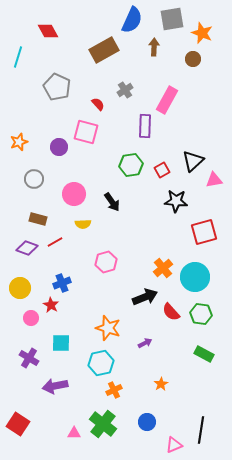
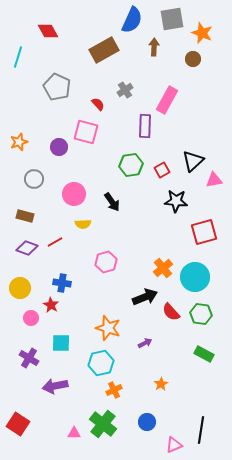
brown rectangle at (38, 219): moved 13 px left, 3 px up
blue cross at (62, 283): rotated 30 degrees clockwise
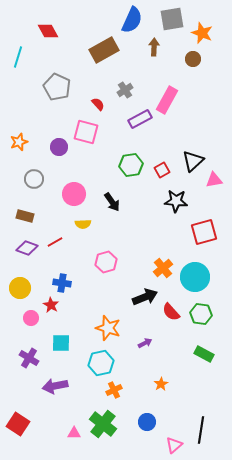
purple rectangle at (145, 126): moved 5 px left, 7 px up; rotated 60 degrees clockwise
pink triangle at (174, 445): rotated 18 degrees counterclockwise
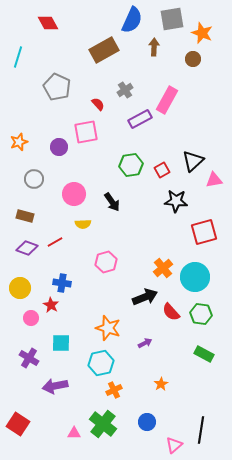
red diamond at (48, 31): moved 8 px up
pink square at (86, 132): rotated 25 degrees counterclockwise
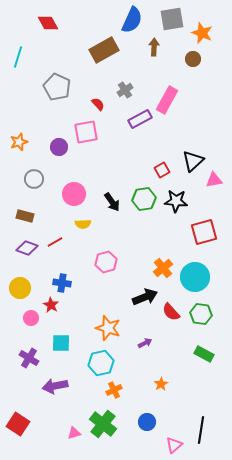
green hexagon at (131, 165): moved 13 px right, 34 px down
pink triangle at (74, 433): rotated 16 degrees counterclockwise
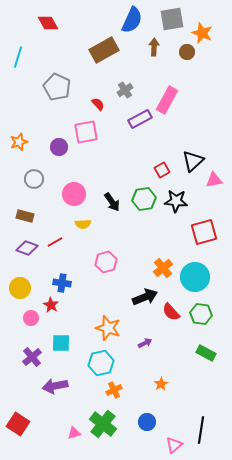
brown circle at (193, 59): moved 6 px left, 7 px up
green rectangle at (204, 354): moved 2 px right, 1 px up
purple cross at (29, 358): moved 3 px right, 1 px up; rotated 18 degrees clockwise
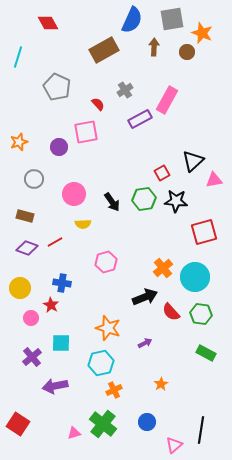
red square at (162, 170): moved 3 px down
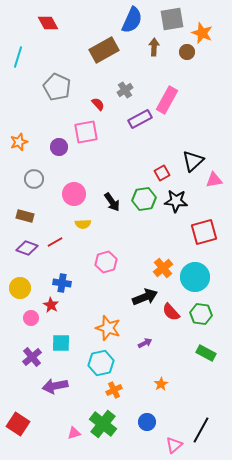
black line at (201, 430): rotated 20 degrees clockwise
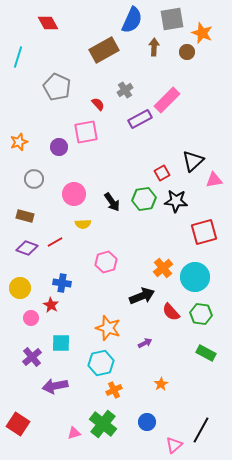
pink rectangle at (167, 100): rotated 16 degrees clockwise
black arrow at (145, 297): moved 3 px left, 1 px up
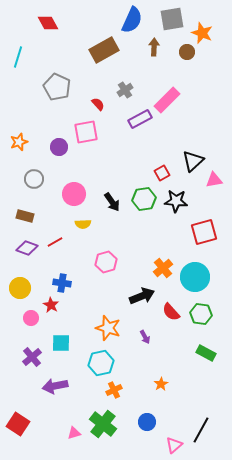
purple arrow at (145, 343): moved 6 px up; rotated 88 degrees clockwise
